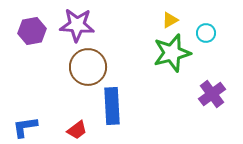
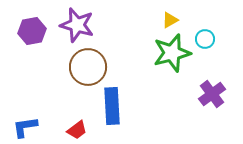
purple star: rotated 12 degrees clockwise
cyan circle: moved 1 px left, 6 px down
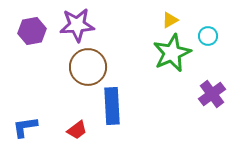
purple star: rotated 20 degrees counterclockwise
cyan circle: moved 3 px right, 3 px up
green star: rotated 9 degrees counterclockwise
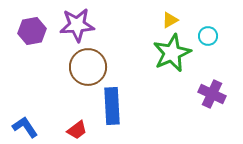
purple cross: rotated 28 degrees counterclockwise
blue L-shape: rotated 64 degrees clockwise
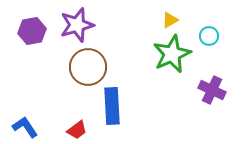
purple star: rotated 12 degrees counterclockwise
cyan circle: moved 1 px right
green star: moved 1 px down
purple cross: moved 4 px up
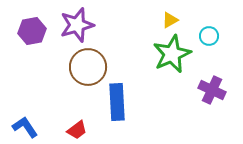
blue rectangle: moved 5 px right, 4 px up
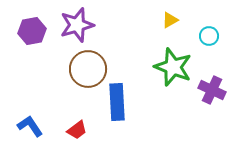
green star: moved 1 px right, 13 px down; rotated 27 degrees counterclockwise
brown circle: moved 2 px down
blue L-shape: moved 5 px right, 1 px up
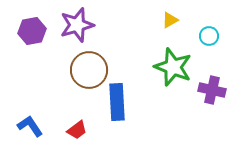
brown circle: moved 1 px right, 1 px down
purple cross: rotated 12 degrees counterclockwise
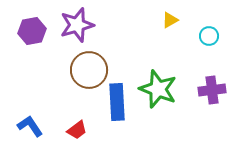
green star: moved 15 px left, 22 px down
purple cross: rotated 20 degrees counterclockwise
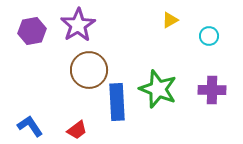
purple star: moved 1 px right; rotated 16 degrees counterclockwise
purple cross: rotated 8 degrees clockwise
